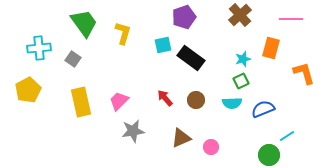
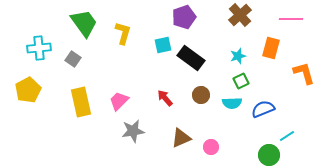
cyan star: moved 5 px left, 3 px up
brown circle: moved 5 px right, 5 px up
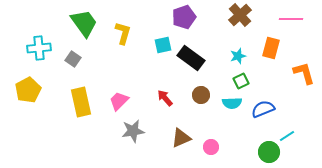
green circle: moved 3 px up
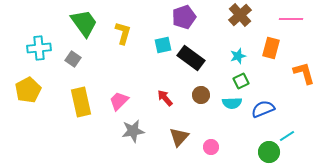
brown triangle: moved 2 px left, 1 px up; rotated 25 degrees counterclockwise
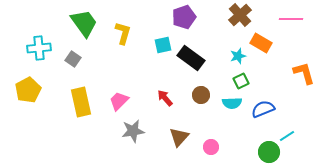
orange rectangle: moved 10 px left, 5 px up; rotated 75 degrees counterclockwise
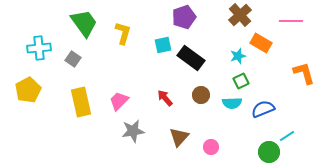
pink line: moved 2 px down
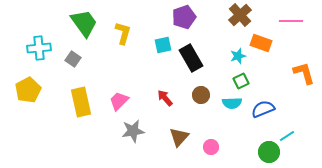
orange rectangle: rotated 10 degrees counterclockwise
black rectangle: rotated 24 degrees clockwise
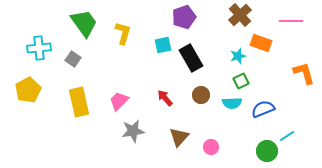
yellow rectangle: moved 2 px left
green circle: moved 2 px left, 1 px up
